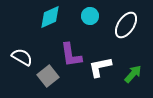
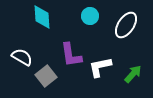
cyan diamond: moved 8 px left; rotated 70 degrees counterclockwise
gray square: moved 2 px left
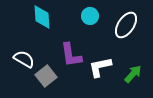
white semicircle: moved 2 px right, 2 px down
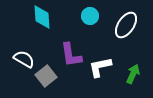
green arrow: rotated 18 degrees counterclockwise
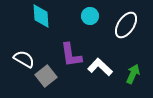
cyan diamond: moved 1 px left, 1 px up
white L-shape: rotated 55 degrees clockwise
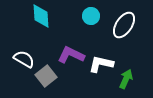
cyan circle: moved 1 px right
white ellipse: moved 2 px left
purple L-shape: rotated 124 degrees clockwise
white L-shape: moved 1 px right, 3 px up; rotated 30 degrees counterclockwise
green arrow: moved 7 px left, 5 px down
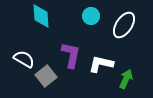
purple L-shape: rotated 76 degrees clockwise
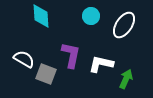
gray square: moved 2 px up; rotated 30 degrees counterclockwise
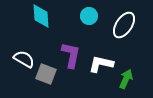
cyan circle: moved 2 px left
